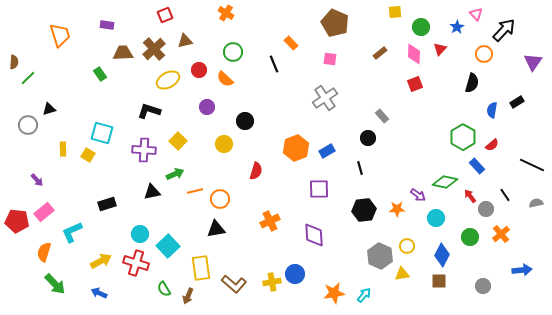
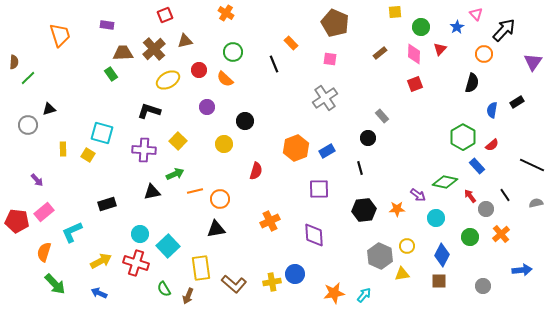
green rectangle at (100, 74): moved 11 px right
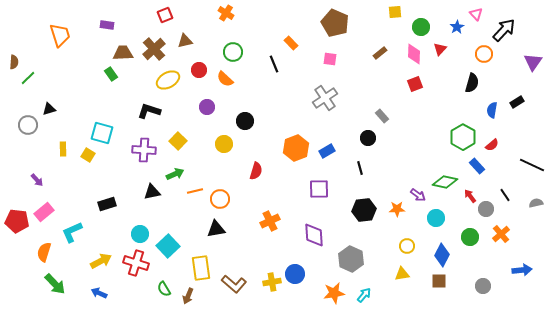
gray hexagon at (380, 256): moved 29 px left, 3 px down
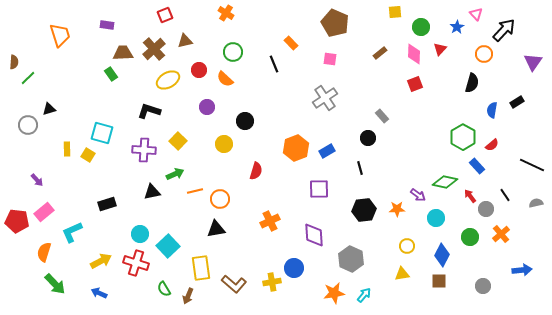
yellow rectangle at (63, 149): moved 4 px right
blue circle at (295, 274): moved 1 px left, 6 px up
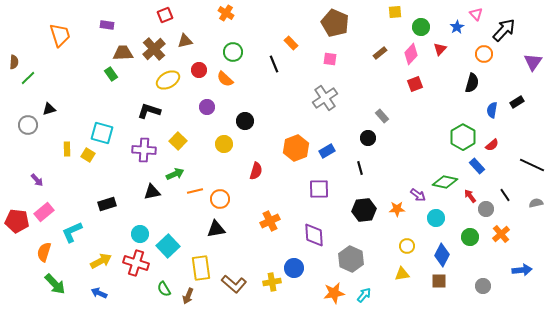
pink diamond at (414, 54): moved 3 px left; rotated 40 degrees clockwise
